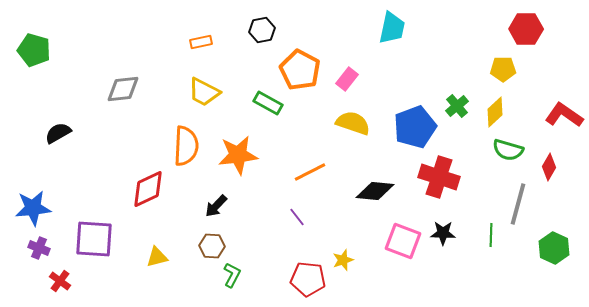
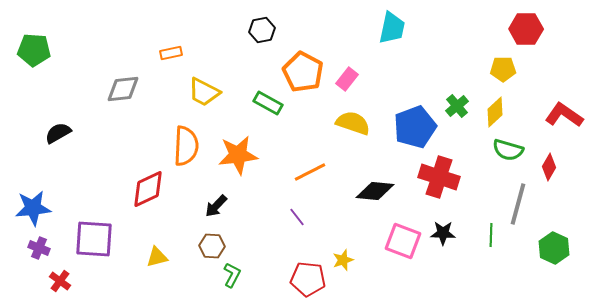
orange rectangle at (201, 42): moved 30 px left, 11 px down
green pentagon at (34, 50): rotated 12 degrees counterclockwise
orange pentagon at (300, 70): moved 3 px right, 2 px down
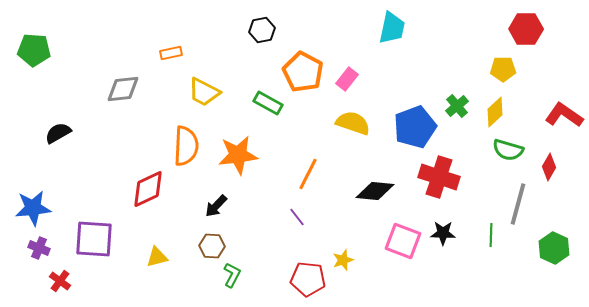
orange line at (310, 172): moved 2 px left, 2 px down; rotated 36 degrees counterclockwise
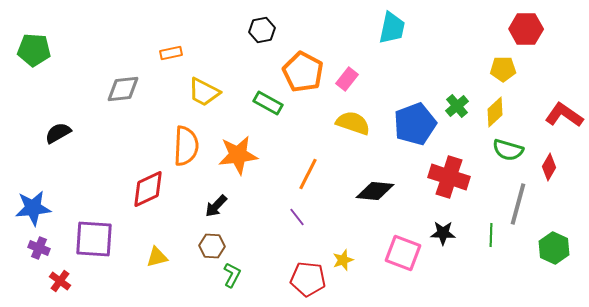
blue pentagon at (415, 127): moved 3 px up
red cross at (439, 177): moved 10 px right
pink square at (403, 241): moved 12 px down
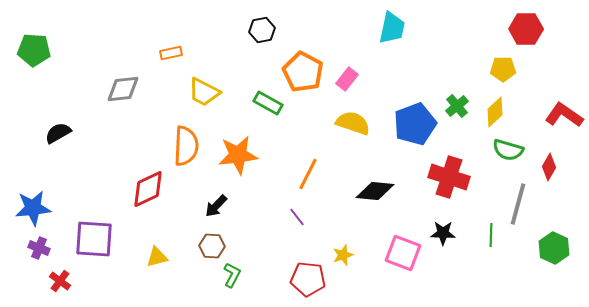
yellow star at (343, 260): moved 5 px up
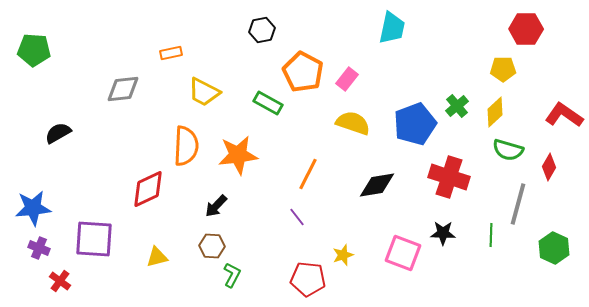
black diamond at (375, 191): moved 2 px right, 6 px up; rotated 15 degrees counterclockwise
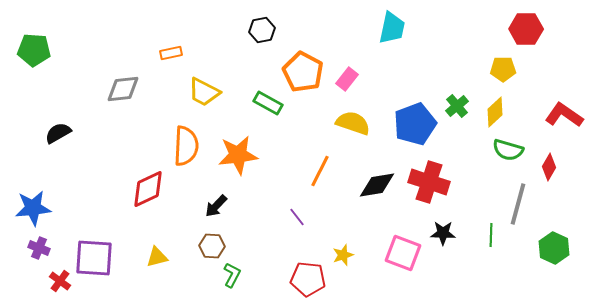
orange line at (308, 174): moved 12 px right, 3 px up
red cross at (449, 177): moved 20 px left, 5 px down
purple square at (94, 239): moved 19 px down
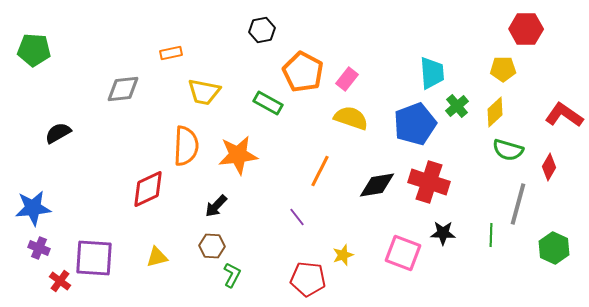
cyan trapezoid at (392, 28): moved 40 px right, 45 px down; rotated 16 degrees counterclockwise
yellow trapezoid at (204, 92): rotated 16 degrees counterclockwise
yellow semicircle at (353, 123): moved 2 px left, 5 px up
